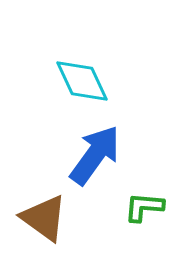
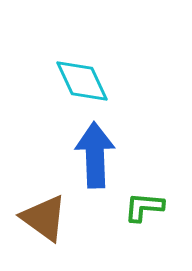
blue arrow: rotated 38 degrees counterclockwise
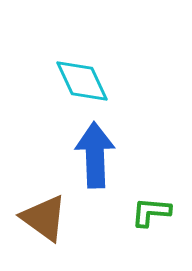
green L-shape: moved 7 px right, 5 px down
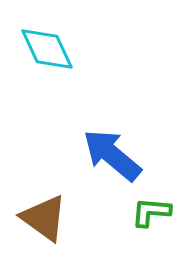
cyan diamond: moved 35 px left, 32 px up
blue arrow: moved 17 px right; rotated 48 degrees counterclockwise
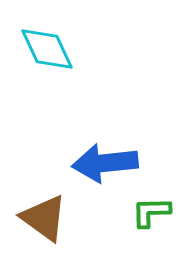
blue arrow: moved 7 px left, 8 px down; rotated 46 degrees counterclockwise
green L-shape: rotated 6 degrees counterclockwise
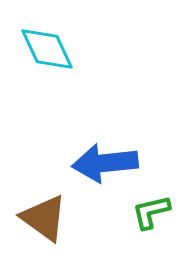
green L-shape: rotated 12 degrees counterclockwise
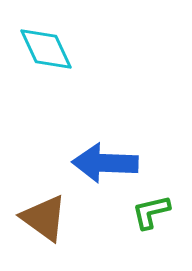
cyan diamond: moved 1 px left
blue arrow: rotated 8 degrees clockwise
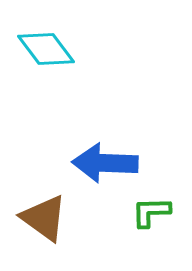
cyan diamond: rotated 12 degrees counterclockwise
green L-shape: rotated 12 degrees clockwise
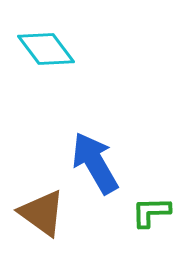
blue arrow: moved 10 px left; rotated 58 degrees clockwise
brown triangle: moved 2 px left, 5 px up
